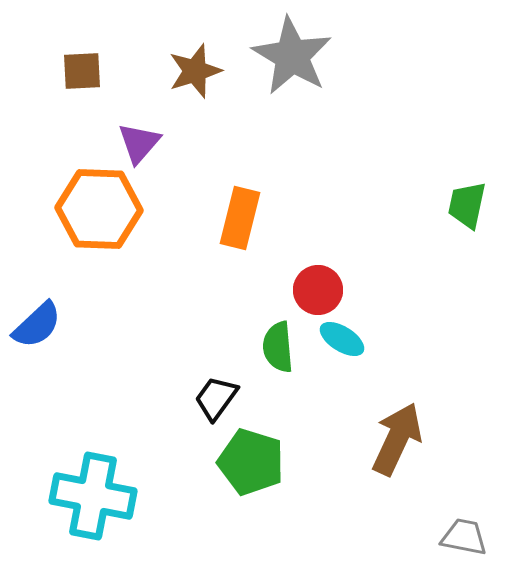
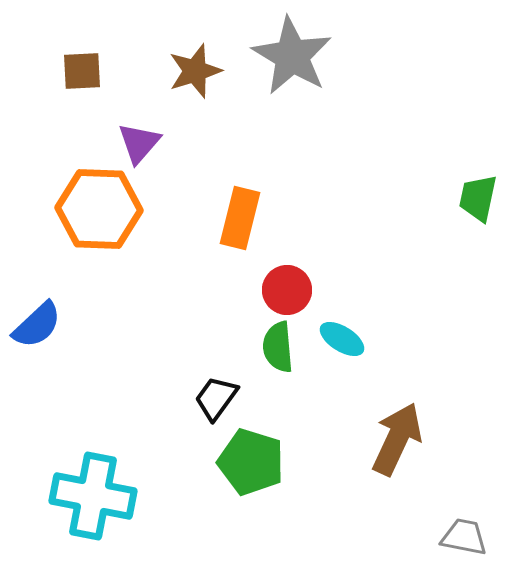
green trapezoid: moved 11 px right, 7 px up
red circle: moved 31 px left
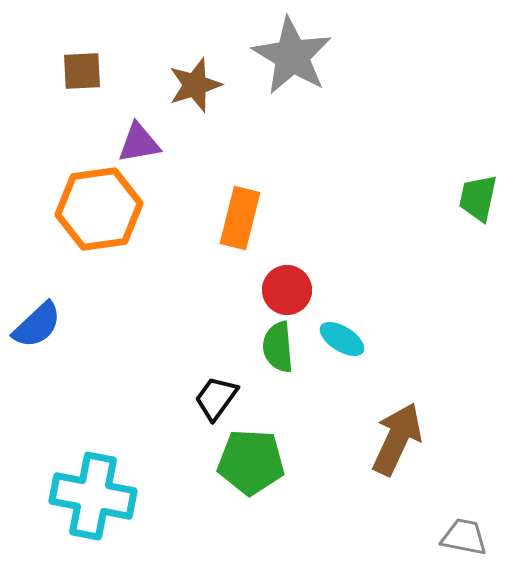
brown star: moved 14 px down
purple triangle: rotated 39 degrees clockwise
orange hexagon: rotated 10 degrees counterclockwise
green pentagon: rotated 14 degrees counterclockwise
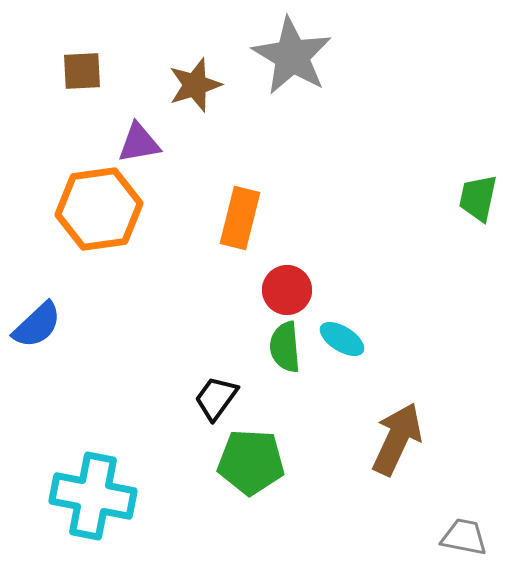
green semicircle: moved 7 px right
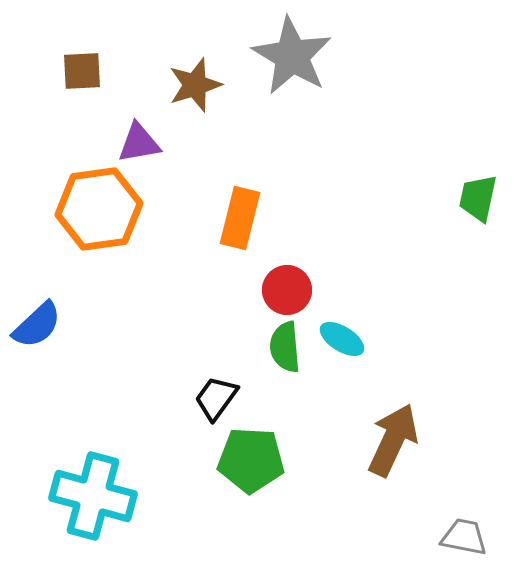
brown arrow: moved 4 px left, 1 px down
green pentagon: moved 2 px up
cyan cross: rotated 4 degrees clockwise
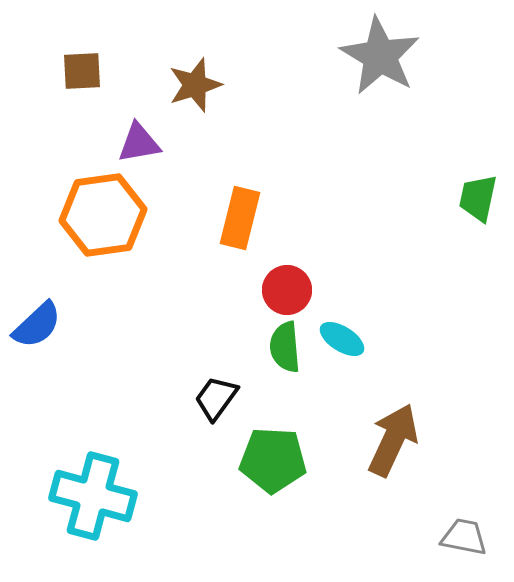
gray star: moved 88 px right
orange hexagon: moved 4 px right, 6 px down
green pentagon: moved 22 px right
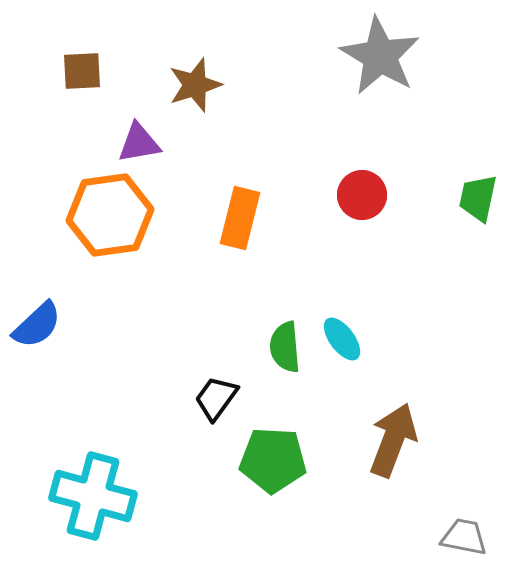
orange hexagon: moved 7 px right
red circle: moved 75 px right, 95 px up
cyan ellipse: rotated 21 degrees clockwise
brown arrow: rotated 4 degrees counterclockwise
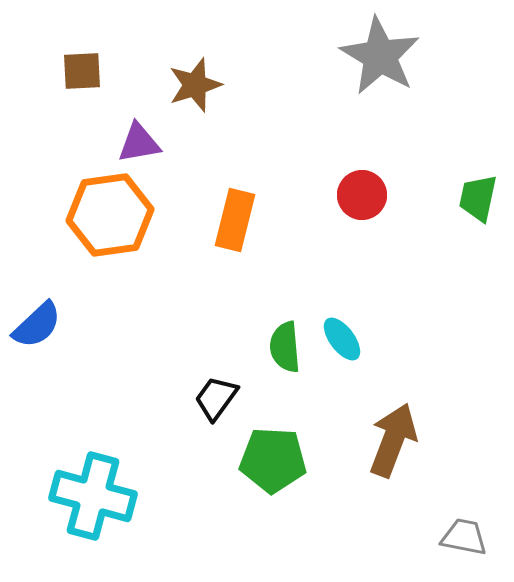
orange rectangle: moved 5 px left, 2 px down
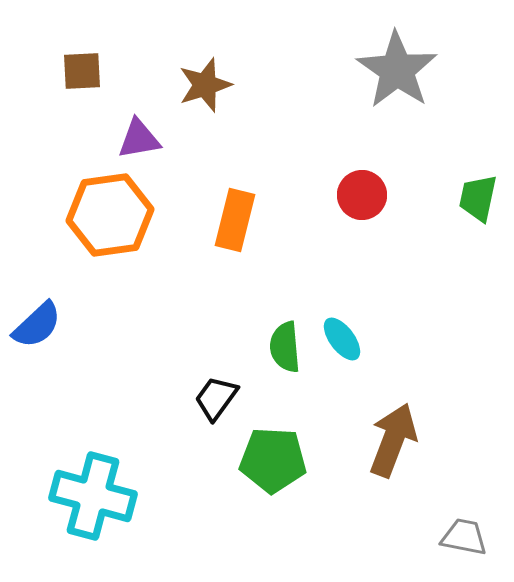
gray star: moved 17 px right, 14 px down; rotated 4 degrees clockwise
brown star: moved 10 px right
purple triangle: moved 4 px up
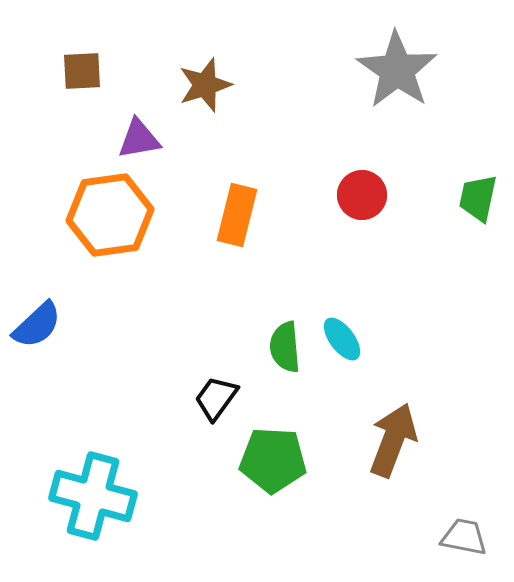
orange rectangle: moved 2 px right, 5 px up
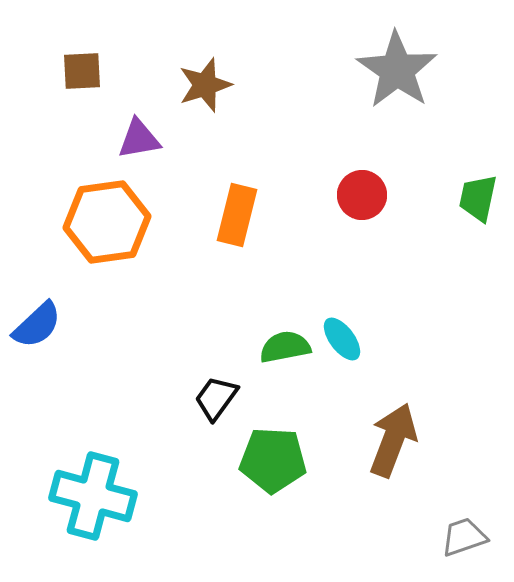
orange hexagon: moved 3 px left, 7 px down
green semicircle: rotated 84 degrees clockwise
gray trapezoid: rotated 30 degrees counterclockwise
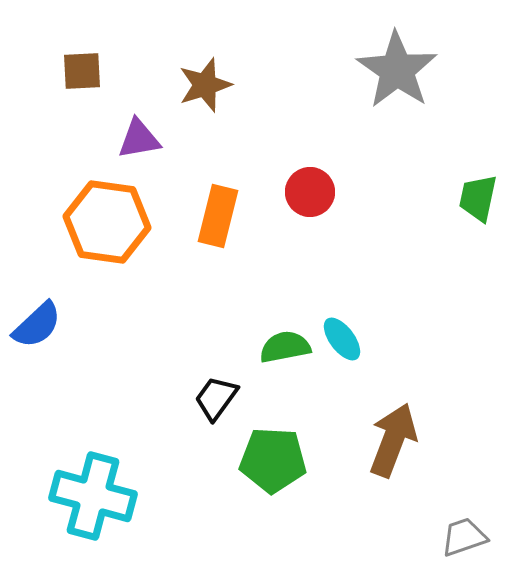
red circle: moved 52 px left, 3 px up
orange rectangle: moved 19 px left, 1 px down
orange hexagon: rotated 16 degrees clockwise
